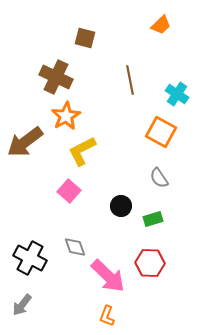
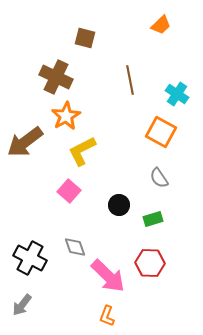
black circle: moved 2 px left, 1 px up
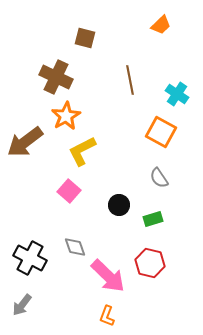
red hexagon: rotated 12 degrees clockwise
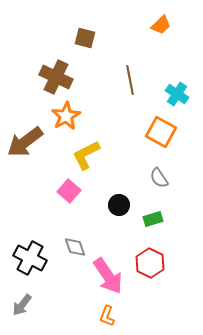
yellow L-shape: moved 4 px right, 4 px down
red hexagon: rotated 12 degrees clockwise
pink arrow: rotated 12 degrees clockwise
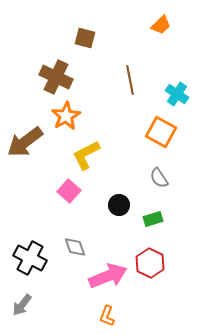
pink arrow: rotated 78 degrees counterclockwise
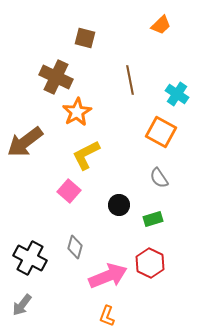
orange star: moved 11 px right, 4 px up
gray diamond: rotated 35 degrees clockwise
